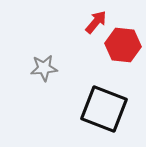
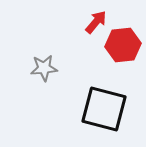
red hexagon: rotated 12 degrees counterclockwise
black square: rotated 6 degrees counterclockwise
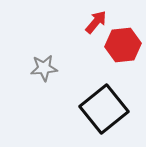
black square: rotated 36 degrees clockwise
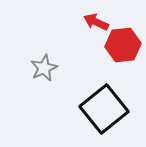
red arrow: rotated 105 degrees counterclockwise
gray star: rotated 20 degrees counterclockwise
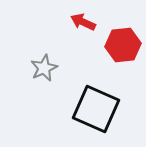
red arrow: moved 13 px left
black square: moved 8 px left; rotated 27 degrees counterclockwise
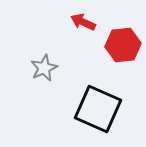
black square: moved 2 px right
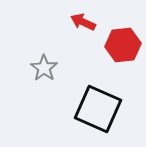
gray star: rotated 12 degrees counterclockwise
